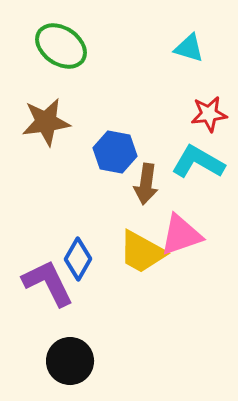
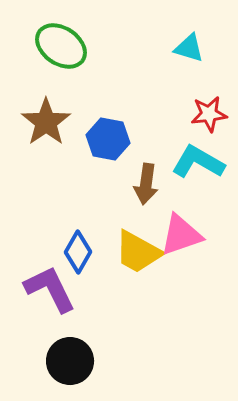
brown star: rotated 27 degrees counterclockwise
blue hexagon: moved 7 px left, 13 px up
yellow trapezoid: moved 4 px left
blue diamond: moved 7 px up
purple L-shape: moved 2 px right, 6 px down
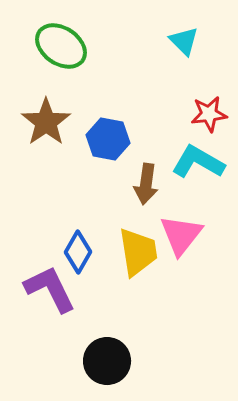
cyan triangle: moved 5 px left, 7 px up; rotated 28 degrees clockwise
pink triangle: rotated 33 degrees counterclockwise
yellow trapezoid: rotated 128 degrees counterclockwise
black circle: moved 37 px right
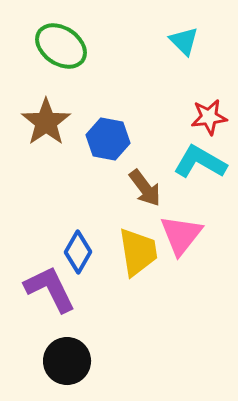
red star: moved 3 px down
cyan L-shape: moved 2 px right
brown arrow: moved 1 px left, 4 px down; rotated 45 degrees counterclockwise
black circle: moved 40 px left
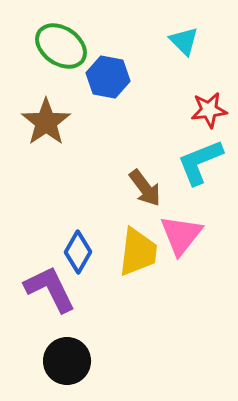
red star: moved 7 px up
blue hexagon: moved 62 px up
cyan L-shape: rotated 52 degrees counterclockwise
yellow trapezoid: rotated 16 degrees clockwise
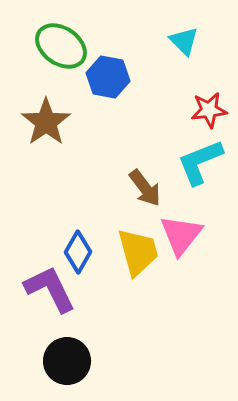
yellow trapezoid: rotated 22 degrees counterclockwise
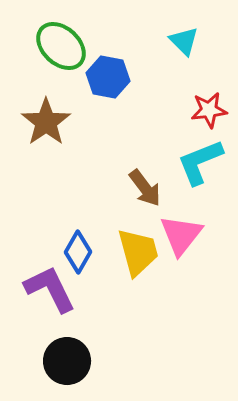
green ellipse: rotated 9 degrees clockwise
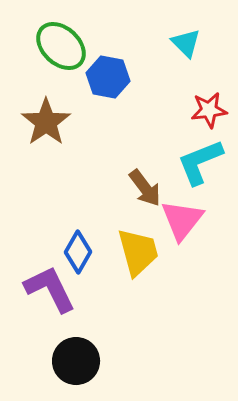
cyan triangle: moved 2 px right, 2 px down
pink triangle: moved 1 px right, 15 px up
black circle: moved 9 px right
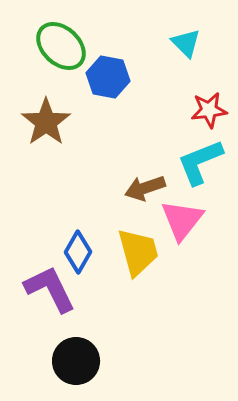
brown arrow: rotated 108 degrees clockwise
